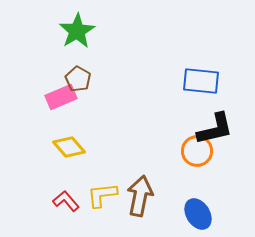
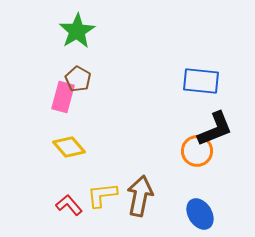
pink rectangle: moved 2 px right; rotated 52 degrees counterclockwise
black L-shape: rotated 9 degrees counterclockwise
red L-shape: moved 3 px right, 4 px down
blue ellipse: moved 2 px right
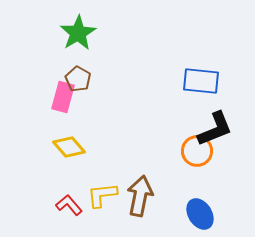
green star: moved 1 px right, 2 px down
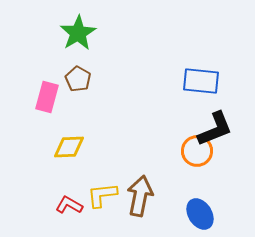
pink rectangle: moved 16 px left
yellow diamond: rotated 52 degrees counterclockwise
red L-shape: rotated 20 degrees counterclockwise
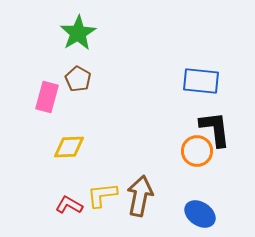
black L-shape: rotated 75 degrees counterclockwise
blue ellipse: rotated 24 degrees counterclockwise
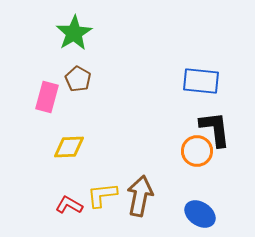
green star: moved 4 px left
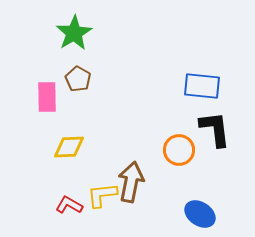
blue rectangle: moved 1 px right, 5 px down
pink rectangle: rotated 16 degrees counterclockwise
orange circle: moved 18 px left, 1 px up
brown arrow: moved 9 px left, 14 px up
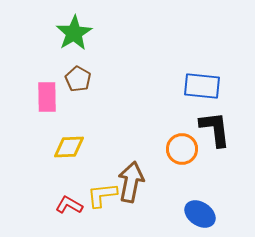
orange circle: moved 3 px right, 1 px up
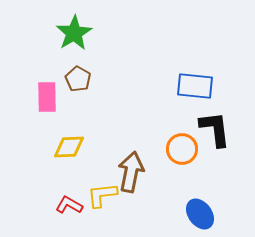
blue rectangle: moved 7 px left
brown arrow: moved 10 px up
blue ellipse: rotated 20 degrees clockwise
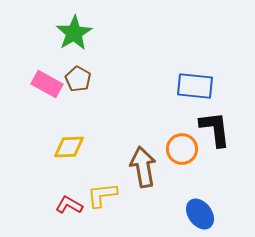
pink rectangle: moved 13 px up; rotated 60 degrees counterclockwise
brown arrow: moved 12 px right, 5 px up; rotated 21 degrees counterclockwise
